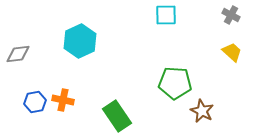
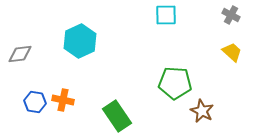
gray diamond: moved 2 px right
blue hexagon: rotated 20 degrees clockwise
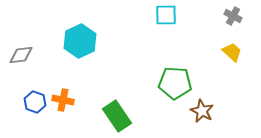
gray cross: moved 2 px right, 1 px down
gray diamond: moved 1 px right, 1 px down
blue hexagon: rotated 10 degrees clockwise
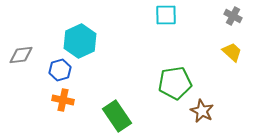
green pentagon: rotated 12 degrees counterclockwise
blue hexagon: moved 25 px right, 32 px up; rotated 25 degrees clockwise
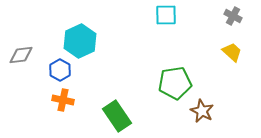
blue hexagon: rotated 15 degrees counterclockwise
